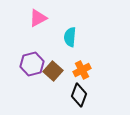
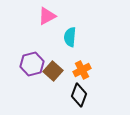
pink triangle: moved 9 px right, 2 px up
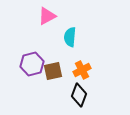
brown square: rotated 36 degrees clockwise
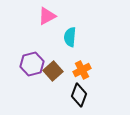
brown square: rotated 30 degrees counterclockwise
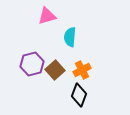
pink triangle: rotated 12 degrees clockwise
brown square: moved 2 px right, 1 px up
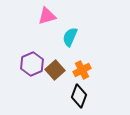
cyan semicircle: rotated 18 degrees clockwise
purple hexagon: rotated 10 degrees counterclockwise
black diamond: moved 1 px down
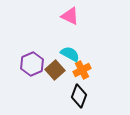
pink triangle: moved 23 px right; rotated 42 degrees clockwise
cyan semicircle: moved 17 px down; rotated 96 degrees clockwise
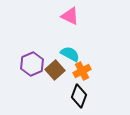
orange cross: moved 1 px down
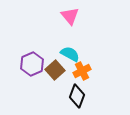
pink triangle: rotated 24 degrees clockwise
black diamond: moved 2 px left
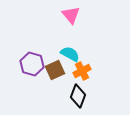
pink triangle: moved 1 px right, 1 px up
purple hexagon: rotated 20 degrees counterclockwise
brown square: rotated 18 degrees clockwise
black diamond: moved 1 px right
